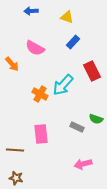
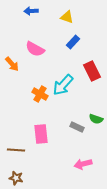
pink semicircle: moved 1 px down
brown line: moved 1 px right
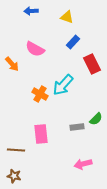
red rectangle: moved 7 px up
green semicircle: rotated 64 degrees counterclockwise
gray rectangle: rotated 32 degrees counterclockwise
brown star: moved 2 px left, 2 px up
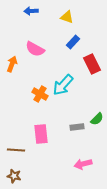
orange arrow: rotated 119 degrees counterclockwise
green semicircle: moved 1 px right
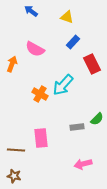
blue arrow: rotated 40 degrees clockwise
pink rectangle: moved 4 px down
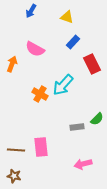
blue arrow: rotated 96 degrees counterclockwise
pink rectangle: moved 9 px down
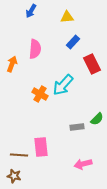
yellow triangle: rotated 24 degrees counterclockwise
pink semicircle: rotated 114 degrees counterclockwise
brown line: moved 3 px right, 5 px down
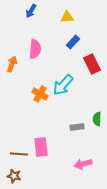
green semicircle: rotated 136 degrees clockwise
brown line: moved 1 px up
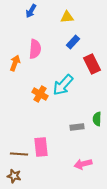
orange arrow: moved 3 px right, 1 px up
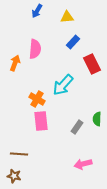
blue arrow: moved 6 px right
orange cross: moved 3 px left, 5 px down
gray rectangle: rotated 48 degrees counterclockwise
pink rectangle: moved 26 px up
